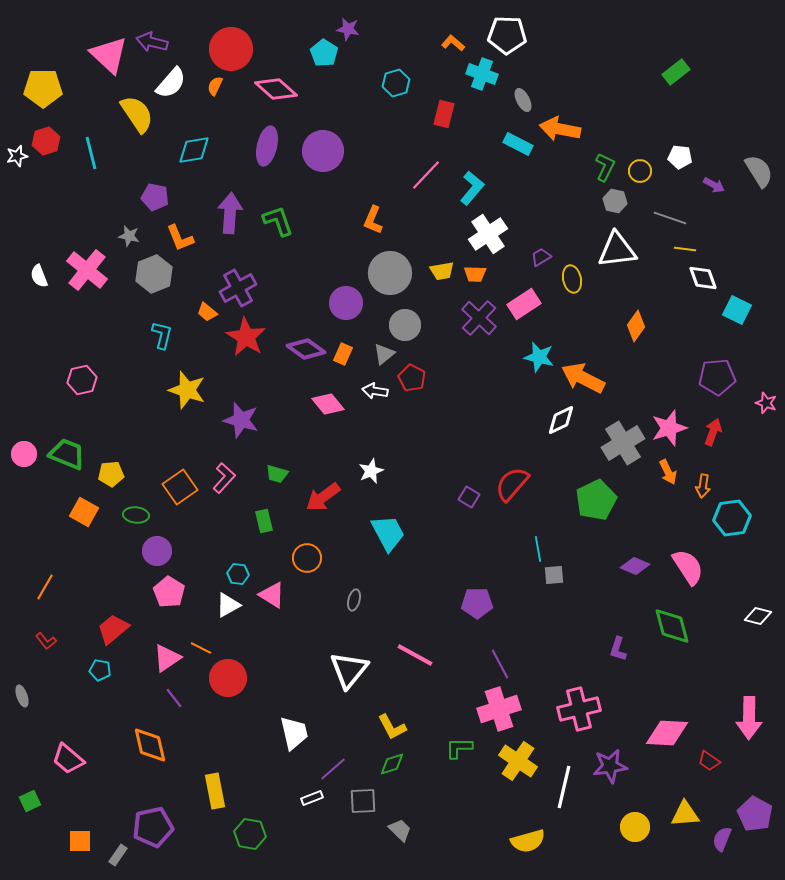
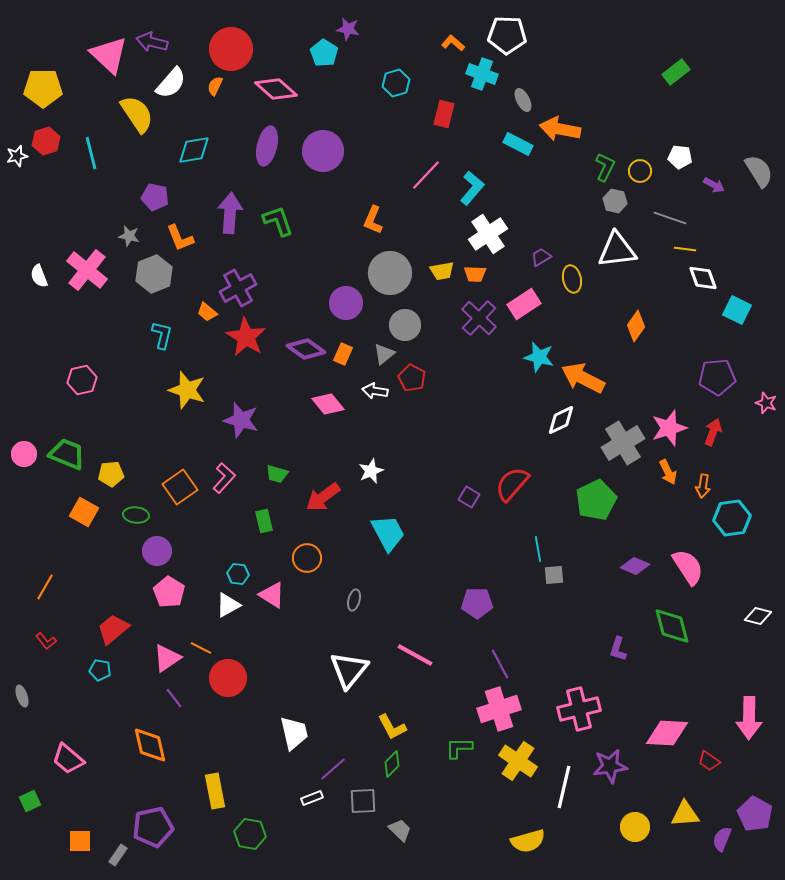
green diamond at (392, 764): rotated 28 degrees counterclockwise
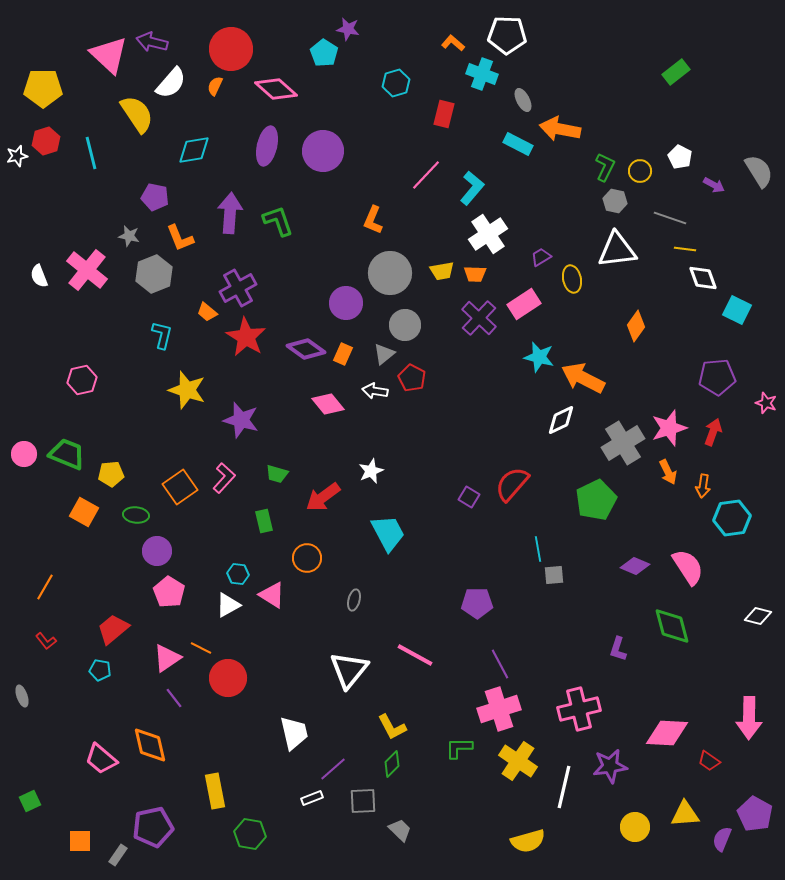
white pentagon at (680, 157): rotated 20 degrees clockwise
pink trapezoid at (68, 759): moved 33 px right
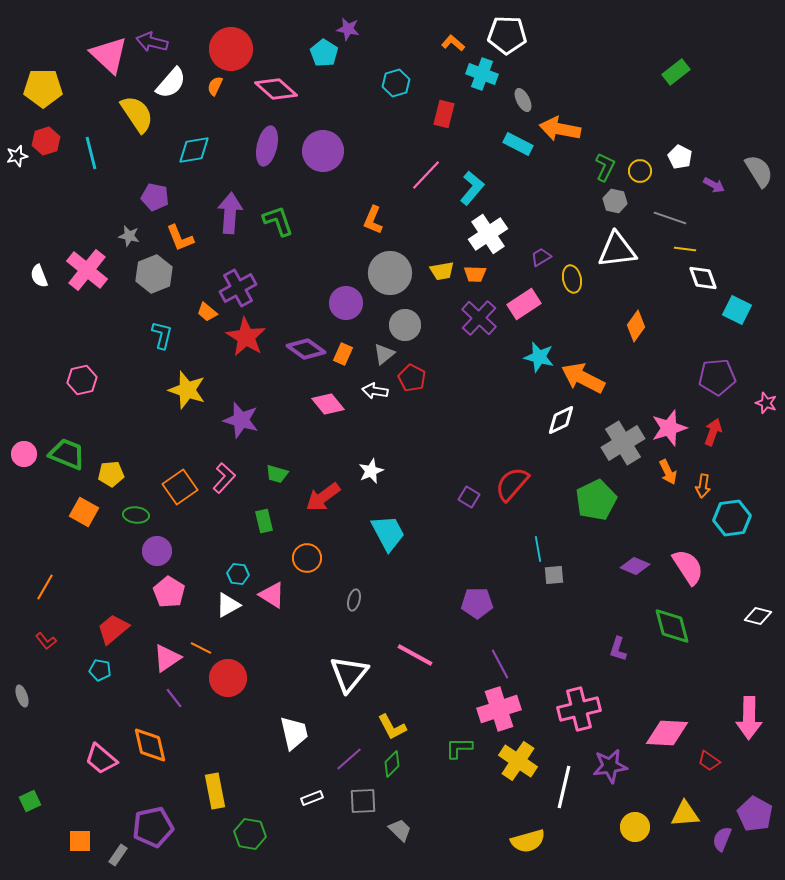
white triangle at (349, 670): moved 4 px down
purple line at (333, 769): moved 16 px right, 10 px up
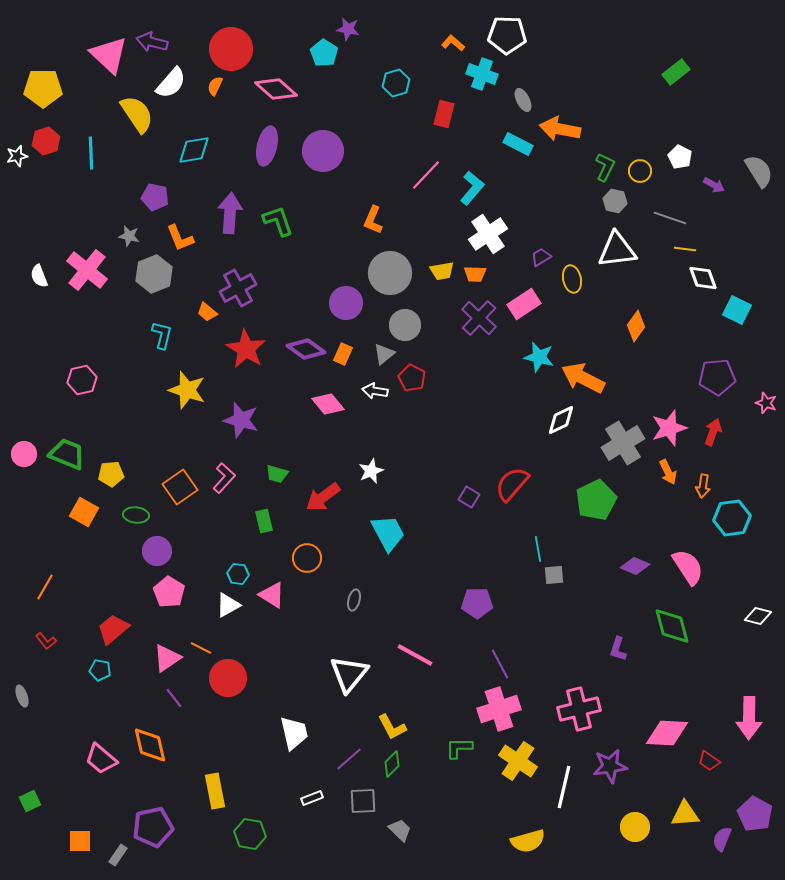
cyan line at (91, 153): rotated 12 degrees clockwise
red star at (246, 337): moved 12 px down
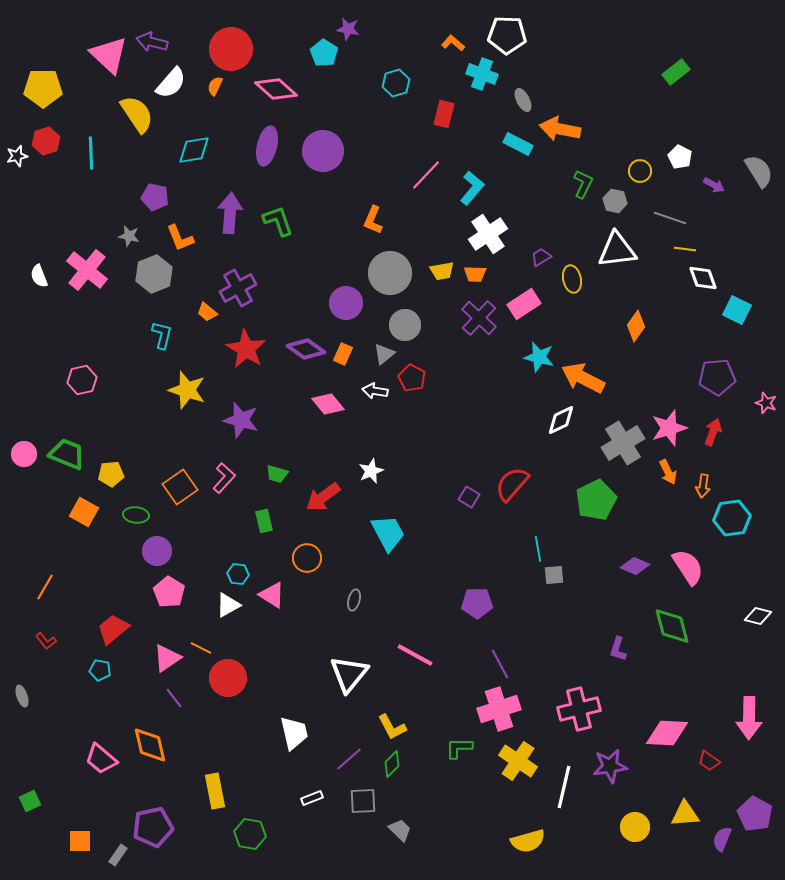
green L-shape at (605, 167): moved 22 px left, 17 px down
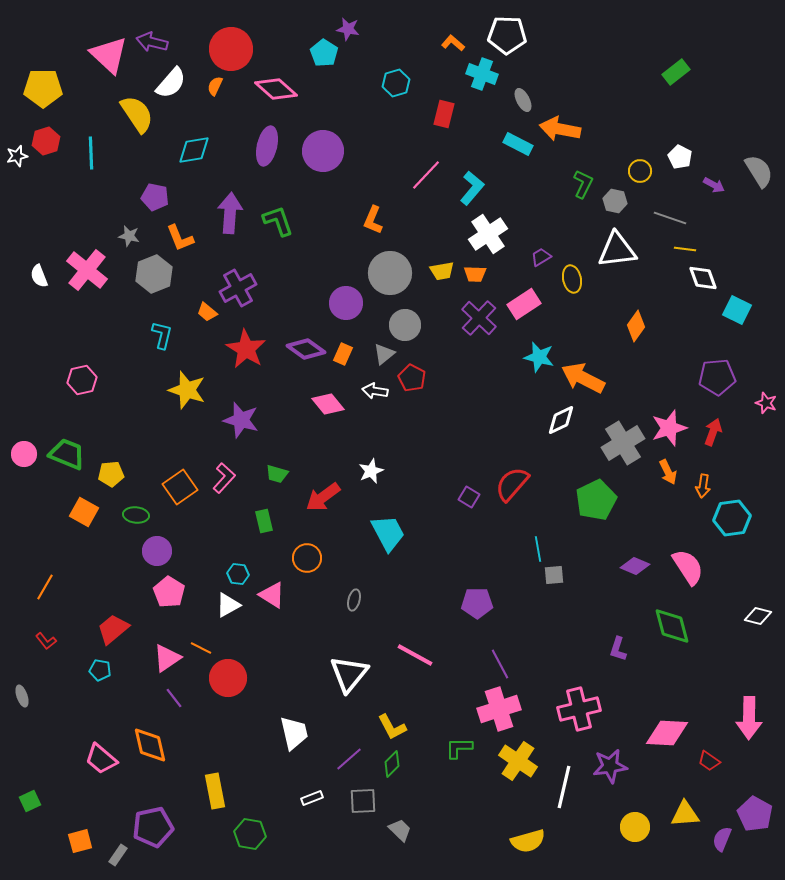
orange square at (80, 841): rotated 15 degrees counterclockwise
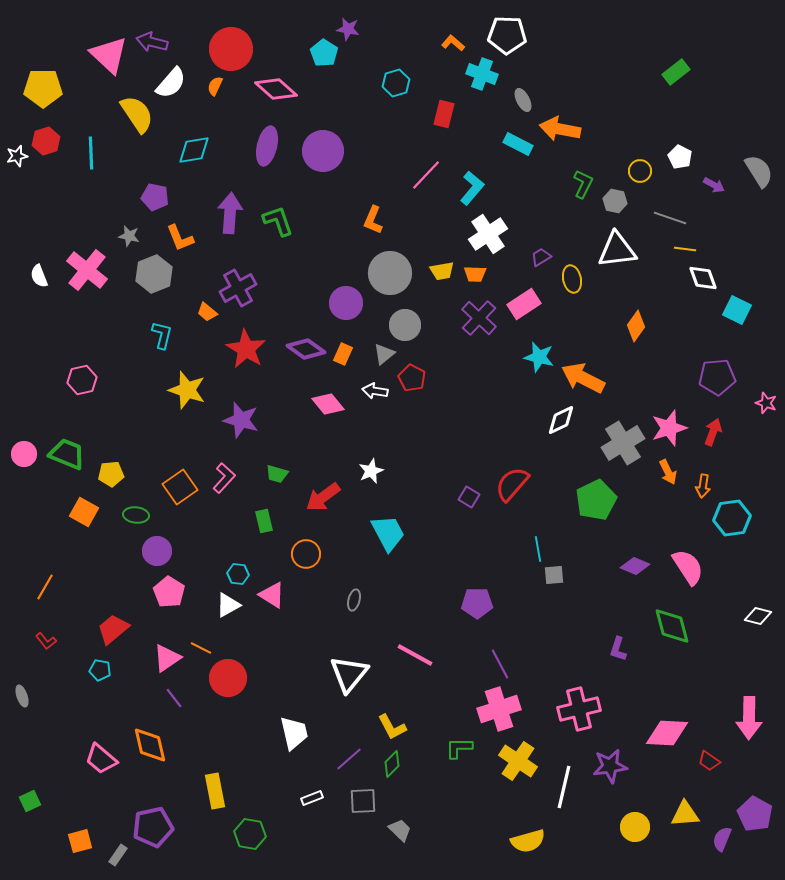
orange circle at (307, 558): moved 1 px left, 4 px up
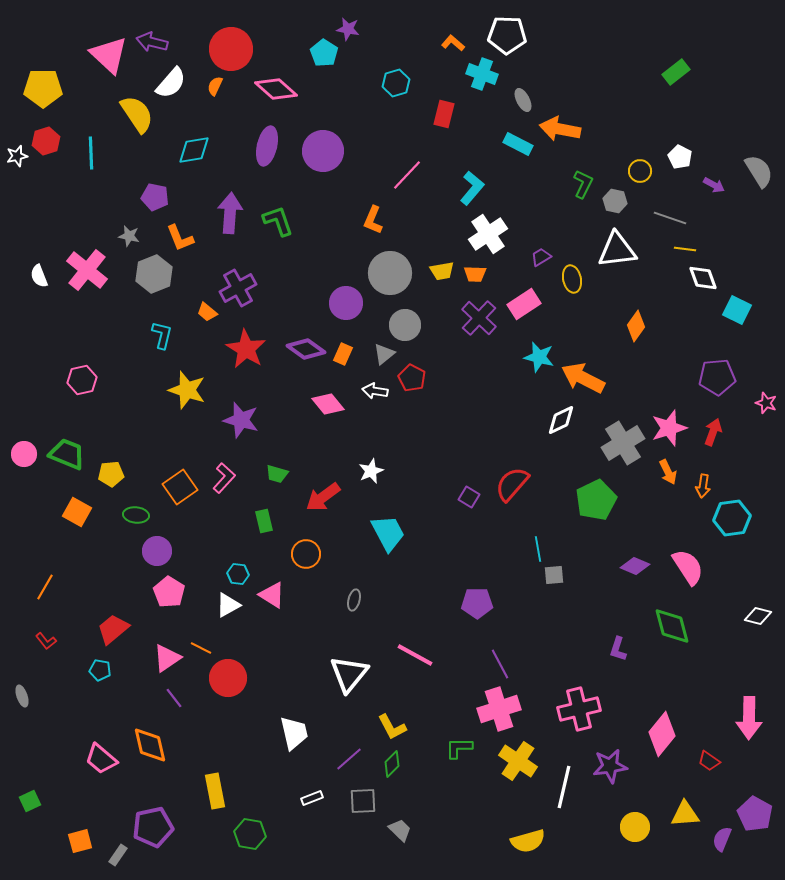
pink line at (426, 175): moved 19 px left
orange square at (84, 512): moved 7 px left
pink diamond at (667, 733): moved 5 px left, 1 px down; rotated 54 degrees counterclockwise
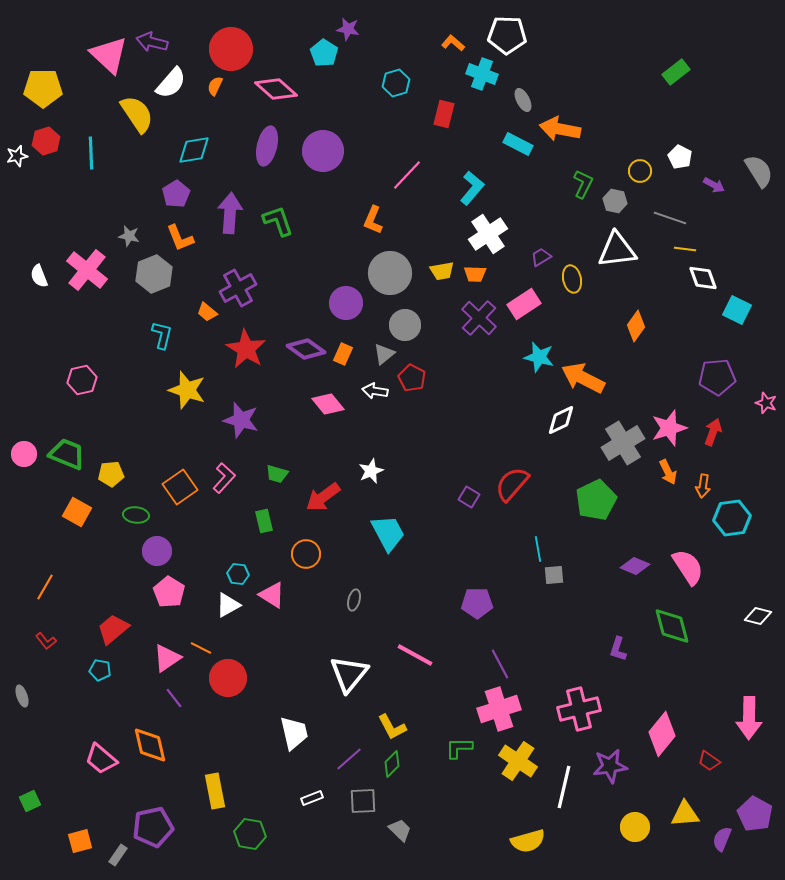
purple pentagon at (155, 197): moved 21 px right, 3 px up; rotated 28 degrees clockwise
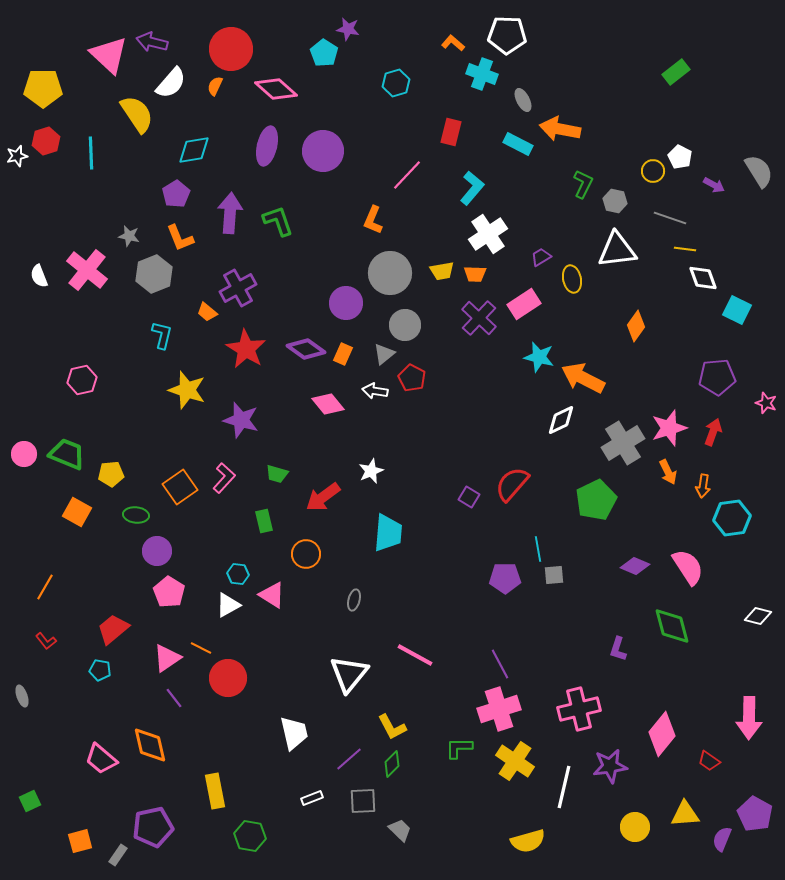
red rectangle at (444, 114): moved 7 px right, 18 px down
yellow circle at (640, 171): moved 13 px right
cyan trapezoid at (388, 533): rotated 33 degrees clockwise
purple pentagon at (477, 603): moved 28 px right, 25 px up
yellow cross at (518, 761): moved 3 px left
green hexagon at (250, 834): moved 2 px down
